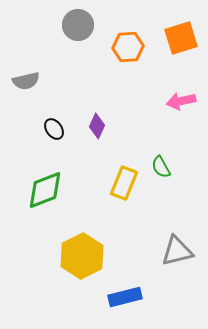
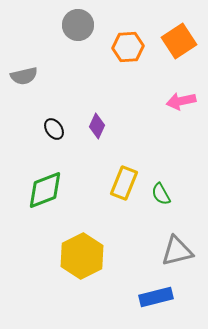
orange square: moved 2 px left, 3 px down; rotated 16 degrees counterclockwise
gray semicircle: moved 2 px left, 5 px up
green semicircle: moved 27 px down
blue rectangle: moved 31 px right
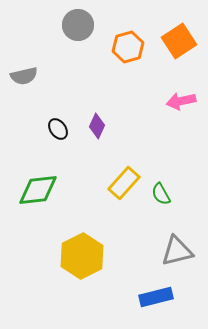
orange hexagon: rotated 12 degrees counterclockwise
black ellipse: moved 4 px right
yellow rectangle: rotated 20 degrees clockwise
green diamond: moved 7 px left; rotated 15 degrees clockwise
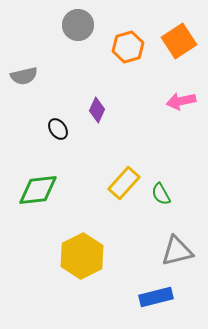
purple diamond: moved 16 px up
